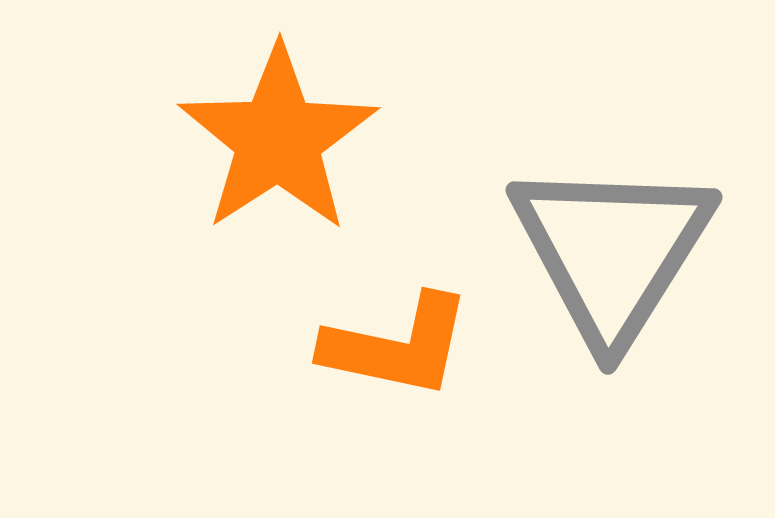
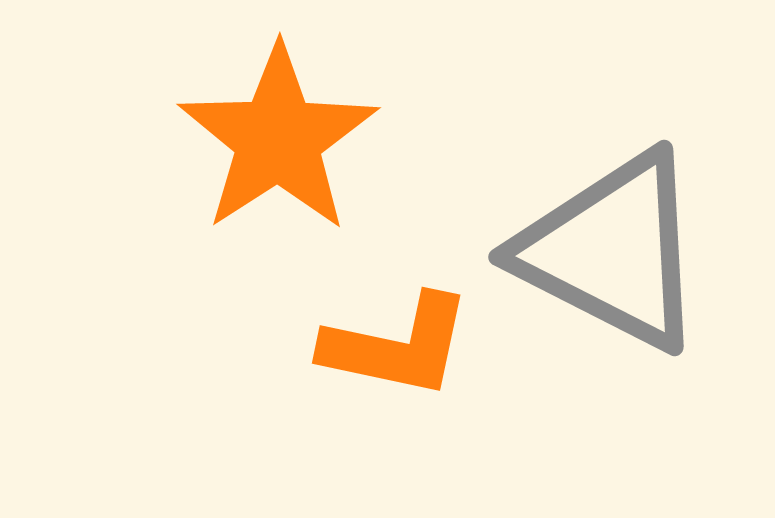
gray triangle: rotated 35 degrees counterclockwise
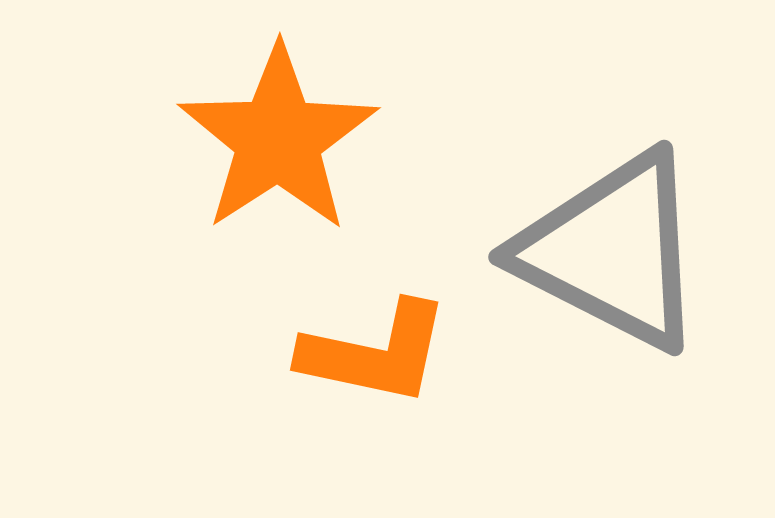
orange L-shape: moved 22 px left, 7 px down
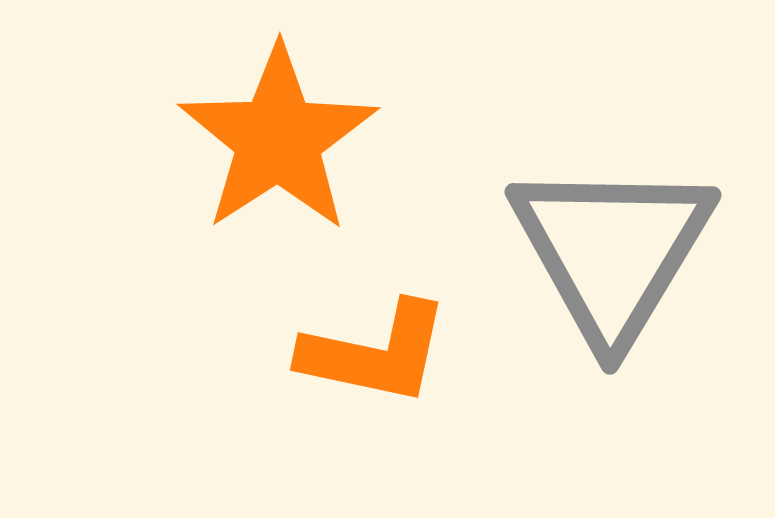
gray triangle: rotated 34 degrees clockwise
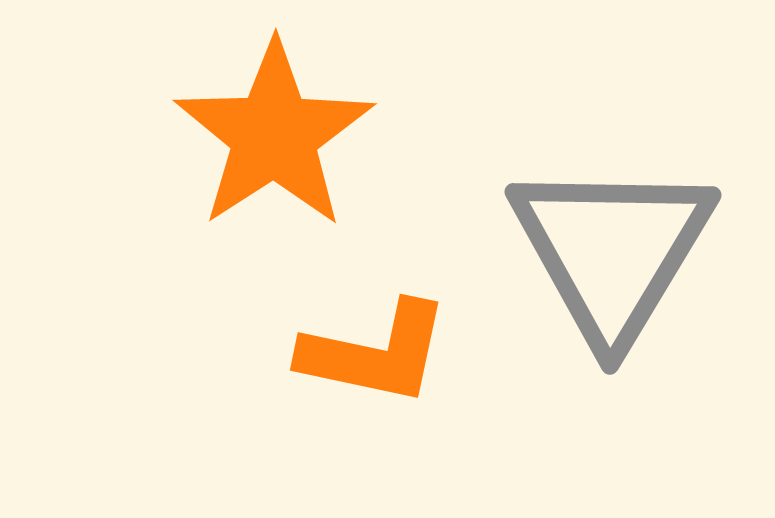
orange star: moved 4 px left, 4 px up
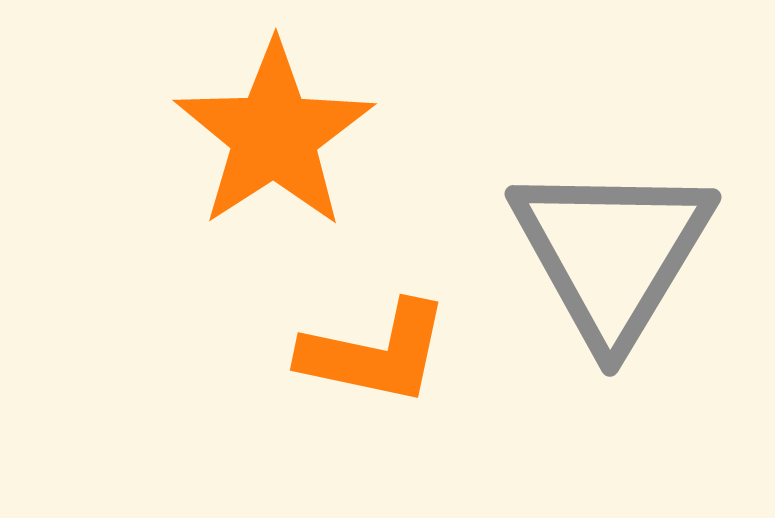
gray triangle: moved 2 px down
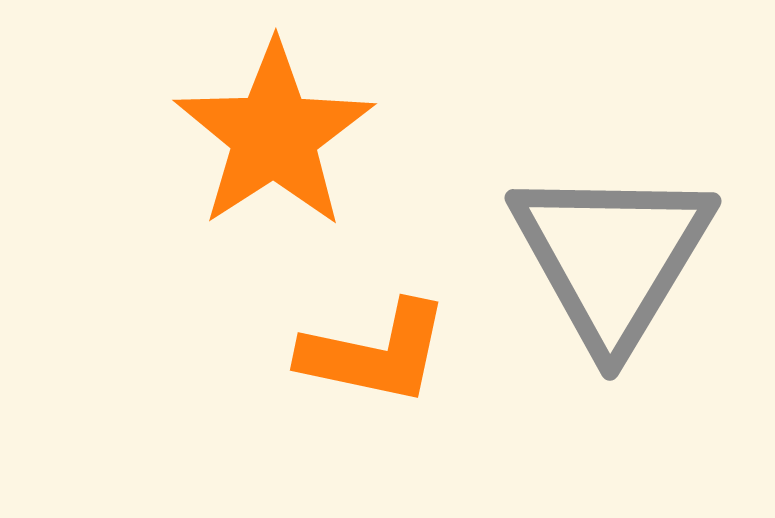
gray triangle: moved 4 px down
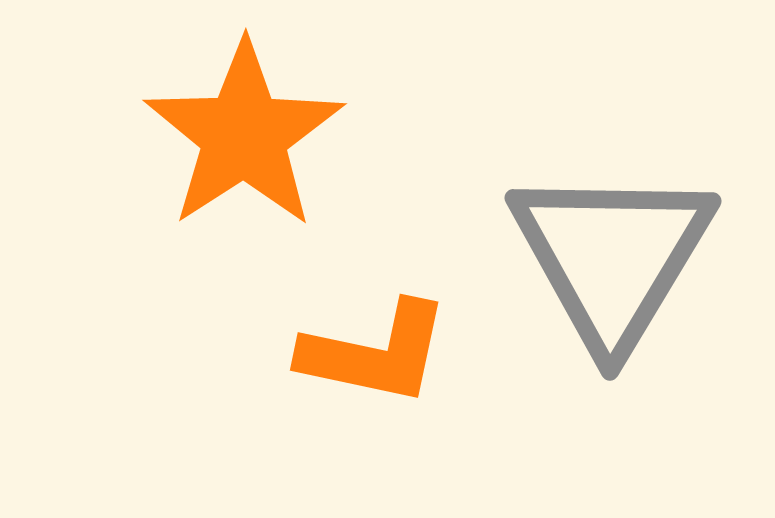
orange star: moved 30 px left
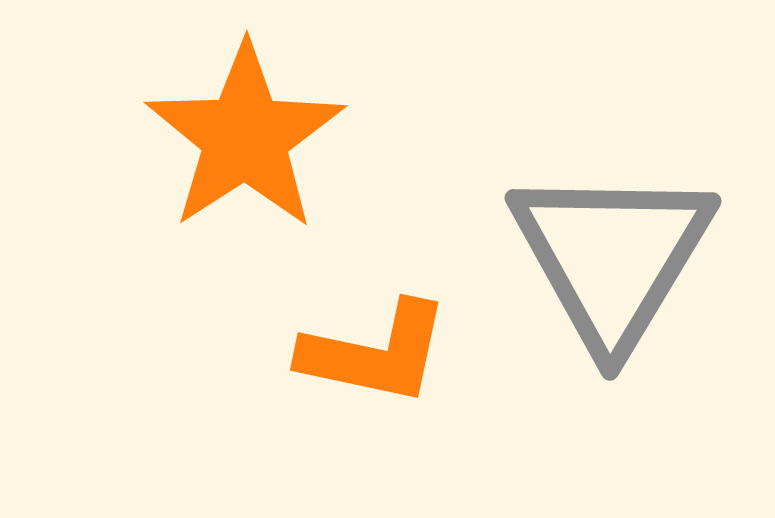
orange star: moved 1 px right, 2 px down
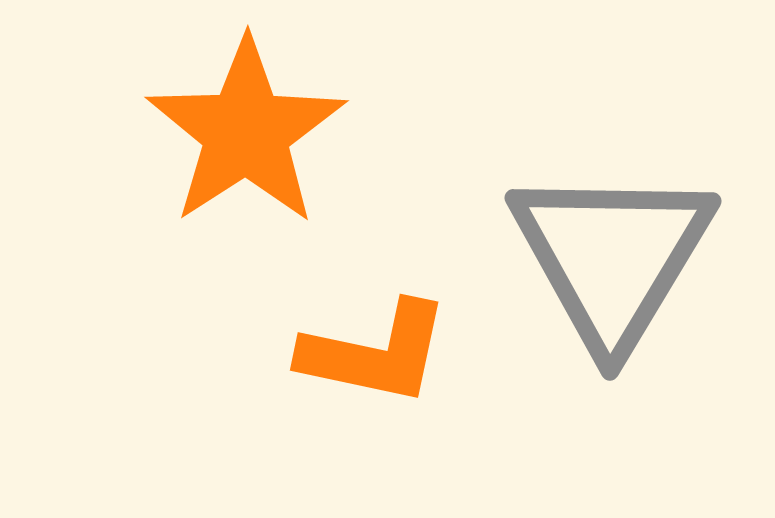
orange star: moved 1 px right, 5 px up
